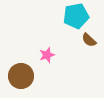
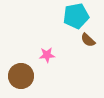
brown semicircle: moved 1 px left
pink star: rotated 14 degrees clockwise
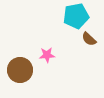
brown semicircle: moved 1 px right, 1 px up
brown circle: moved 1 px left, 6 px up
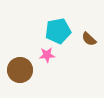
cyan pentagon: moved 18 px left, 15 px down
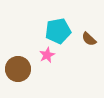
pink star: rotated 21 degrees counterclockwise
brown circle: moved 2 px left, 1 px up
